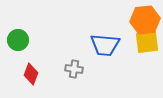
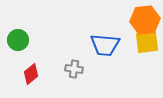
red diamond: rotated 30 degrees clockwise
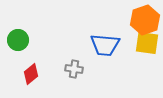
orange hexagon: rotated 12 degrees counterclockwise
yellow square: moved 1 px down; rotated 15 degrees clockwise
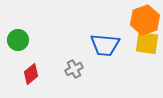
gray cross: rotated 36 degrees counterclockwise
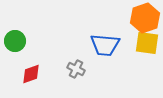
orange hexagon: moved 2 px up
green circle: moved 3 px left, 1 px down
gray cross: moved 2 px right; rotated 36 degrees counterclockwise
red diamond: rotated 20 degrees clockwise
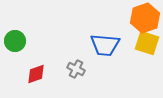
yellow square: rotated 10 degrees clockwise
red diamond: moved 5 px right
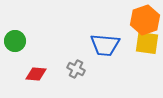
orange hexagon: moved 2 px down
yellow square: rotated 10 degrees counterclockwise
red diamond: rotated 25 degrees clockwise
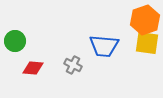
blue trapezoid: moved 1 px left, 1 px down
gray cross: moved 3 px left, 4 px up
red diamond: moved 3 px left, 6 px up
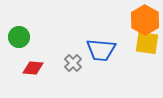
orange hexagon: rotated 12 degrees counterclockwise
green circle: moved 4 px right, 4 px up
blue trapezoid: moved 3 px left, 4 px down
gray cross: moved 2 px up; rotated 18 degrees clockwise
